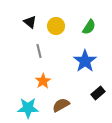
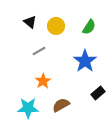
gray line: rotated 72 degrees clockwise
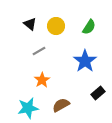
black triangle: moved 2 px down
orange star: moved 1 px left, 1 px up
cyan star: rotated 10 degrees counterclockwise
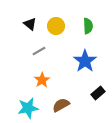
green semicircle: moved 1 px left, 1 px up; rotated 35 degrees counterclockwise
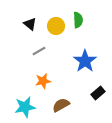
green semicircle: moved 10 px left, 6 px up
orange star: moved 1 px right, 1 px down; rotated 21 degrees clockwise
cyan star: moved 3 px left, 1 px up
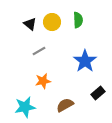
yellow circle: moved 4 px left, 4 px up
brown semicircle: moved 4 px right
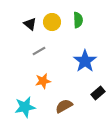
brown semicircle: moved 1 px left, 1 px down
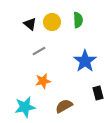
black rectangle: rotated 64 degrees counterclockwise
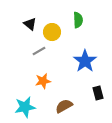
yellow circle: moved 10 px down
